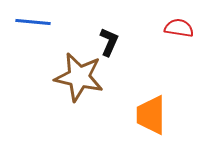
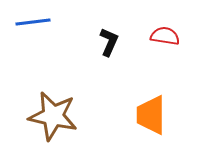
blue line: rotated 12 degrees counterclockwise
red semicircle: moved 14 px left, 8 px down
brown star: moved 26 px left, 39 px down
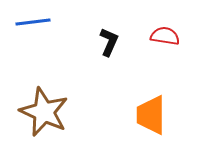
brown star: moved 9 px left, 4 px up; rotated 12 degrees clockwise
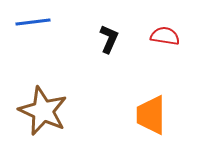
black L-shape: moved 3 px up
brown star: moved 1 px left, 1 px up
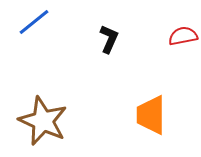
blue line: moved 1 px right; rotated 32 degrees counterclockwise
red semicircle: moved 18 px right; rotated 20 degrees counterclockwise
brown star: moved 10 px down
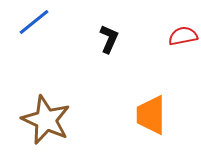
brown star: moved 3 px right, 1 px up
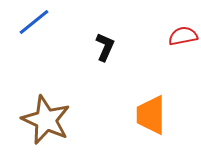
black L-shape: moved 4 px left, 8 px down
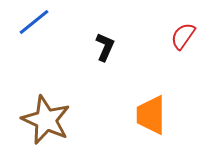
red semicircle: rotated 44 degrees counterclockwise
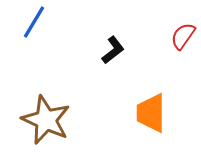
blue line: rotated 20 degrees counterclockwise
black L-shape: moved 8 px right, 3 px down; rotated 28 degrees clockwise
orange trapezoid: moved 2 px up
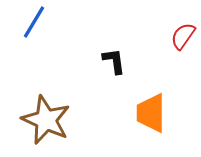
black L-shape: moved 1 px right, 11 px down; rotated 60 degrees counterclockwise
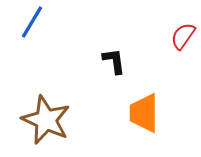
blue line: moved 2 px left
orange trapezoid: moved 7 px left
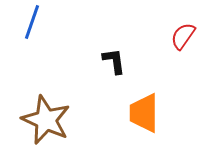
blue line: rotated 12 degrees counterclockwise
